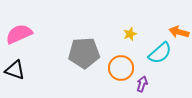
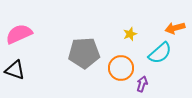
orange arrow: moved 4 px left, 4 px up; rotated 30 degrees counterclockwise
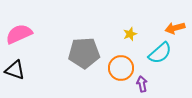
purple arrow: rotated 28 degrees counterclockwise
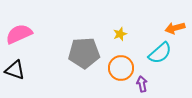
yellow star: moved 10 px left
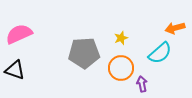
yellow star: moved 1 px right, 4 px down
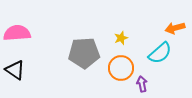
pink semicircle: moved 2 px left, 1 px up; rotated 20 degrees clockwise
black triangle: rotated 15 degrees clockwise
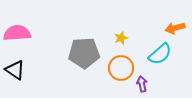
cyan semicircle: moved 1 px down
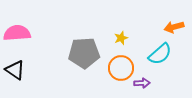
orange arrow: moved 1 px left, 1 px up
purple arrow: moved 1 px up; rotated 98 degrees clockwise
